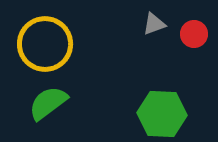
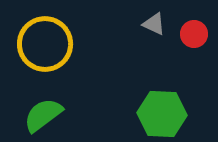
gray triangle: rotated 45 degrees clockwise
green semicircle: moved 5 px left, 12 px down
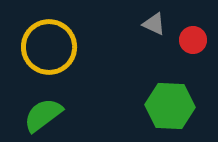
red circle: moved 1 px left, 6 px down
yellow circle: moved 4 px right, 3 px down
green hexagon: moved 8 px right, 8 px up
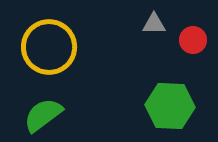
gray triangle: rotated 25 degrees counterclockwise
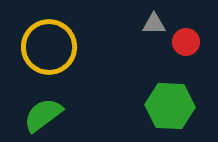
red circle: moved 7 px left, 2 px down
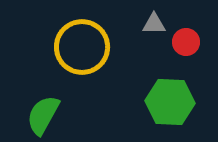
yellow circle: moved 33 px right
green hexagon: moved 4 px up
green semicircle: rotated 24 degrees counterclockwise
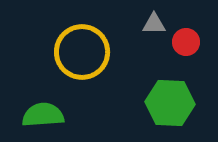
yellow circle: moved 5 px down
green hexagon: moved 1 px down
green semicircle: rotated 57 degrees clockwise
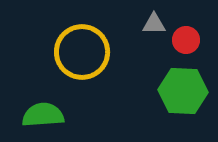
red circle: moved 2 px up
green hexagon: moved 13 px right, 12 px up
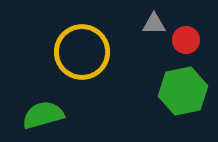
green hexagon: rotated 15 degrees counterclockwise
green semicircle: rotated 12 degrees counterclockwise
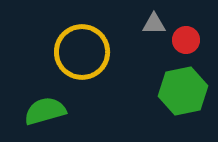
green semicircle: moved 2 px right, 4 px up
